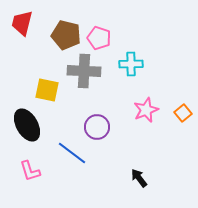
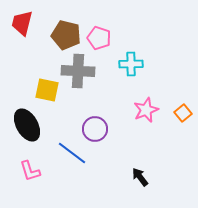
gray cross: moved 6 px left
purple circle: moved 2 px left, 2 px down
black arrow: moved 1 px right, 1 px up
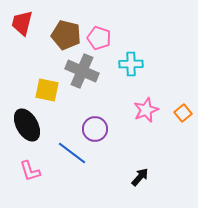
gray cross: moved 4 px right; rotated 20 degrees clockwise
black arrow: rotated 78 degrees clockwise
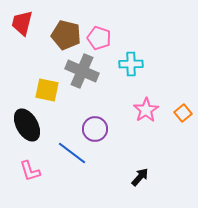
pink star: rotated 10 degrees counterclockwise
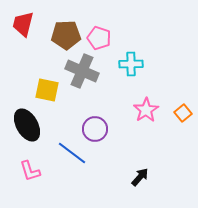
red trapezoid: moved 1 px right, 1 px down
brown pentagon: rotated 16 degrees counterclockwise
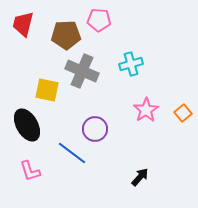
pink pentagon: moved 18 px up; rotated 15 degrees counterclockwise
cyan cross: rotated 15 degrees counterclockwise
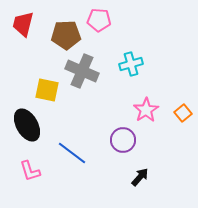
purple circle: moved 28 px right, 11 px down
